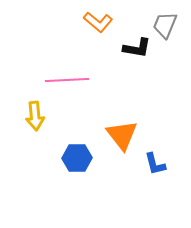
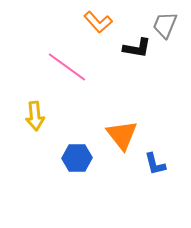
orange L-shape: rotated 8 degrees clockwise
pink line: moved 13 px up; rotated 39 degrees clockwise
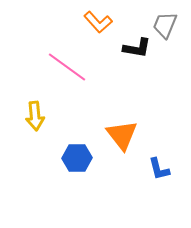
blue L-shape: moved 4 px right, 5 px down
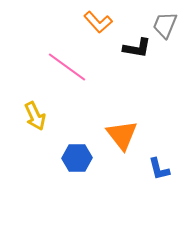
yellow arrow: rotated 20 degrees counterclockwise
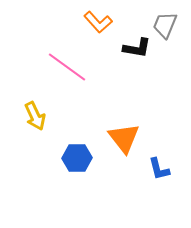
orange triangle: moved 2 px right, 3 px down
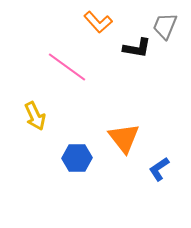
gray trapezoid: moved 1 px down
blue L-shape: rotated 70 degrees clockwise
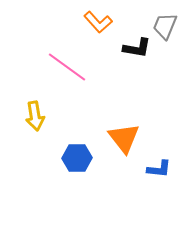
yellow arrow: rotated 16 degrees clockwise
blue L-shape: rotated 140 degrees counterclockwise
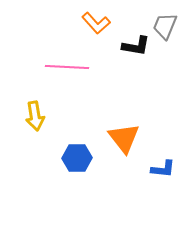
orange L-shape: moved 2 px left, 1 px down
black L-shape: moved 1 px left, 2 px up
pink line: rotated 33 degrees counterclockwise
blue L-shape: moved 4 px right
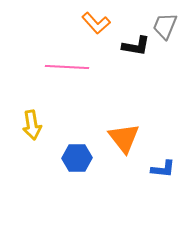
yellow arrow: moved 3 px left, 9 px down
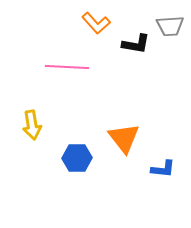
gray trapezoid: moved 5 px right; rotated 116 degrees counterclockwise
black L-shape: moved 2 px up
